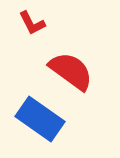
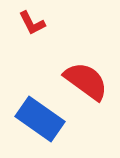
red semicircle: moved 15 px right, 10 px down
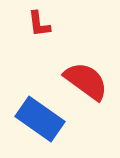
red L-shape: moved 7 px right, 1 px down; rotated 20 degrees clockwise
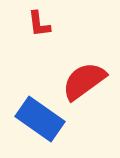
red semicircle: moved 2 px left; rotated 72 degrees counterclockwise
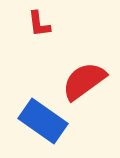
blue rectangle: moved 3 px right, 2 px down
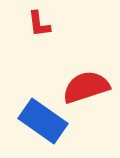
red semicircle: moved 2 px right, 6 px down; rotated 18 degrees clockwise
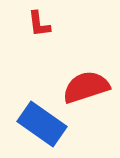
blue rectangle: moved 1 px left, 3 px down
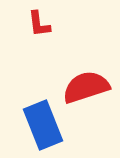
blue rectangle: moved 1 px right, 1 px down; rotated 33 degrees clockwise
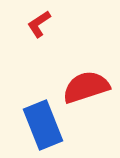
red L-shape: rotated 64 degrees clockwise
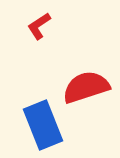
red L-shape: moved 2 px down
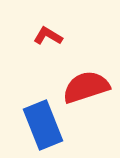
red L-shape: moved 9 px right, 10 px down; rotated 64 degrees clockwise
